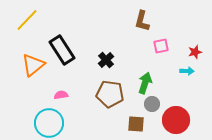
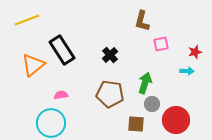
yellow line: rotated 25 degrees clockwise
pink square: moved 2 px up
black cross: moved 4 px right, 5 px up
cyan circle: moved 2 px right
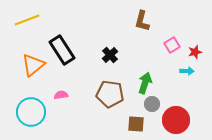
pink square: moved 11 px right, 1 px down; rotated 21 degrees counterclockwise
cyan circle: moved 20 px left, 11 px up
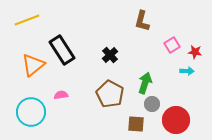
red star: rotated 24 degrees clockwise
brown pentagon: rotated 20 degrees clockwise
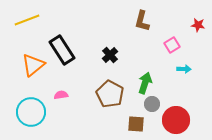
red star: moved 3 px right, 27 px up
cyan arrow: moved 3 px left, 2 px up
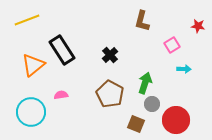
red star: moved 1 px down
brown square: rotated 18 degrees clockwise
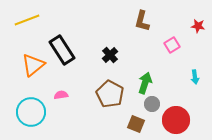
cyan arrow: moved 11 px right, 8 px down; rotated 80 degrees clockwise
